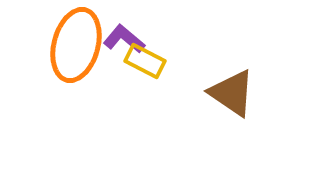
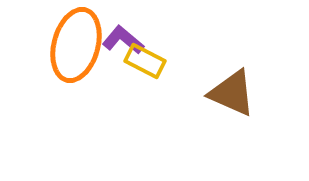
purple L-shape: moved 1 px left, 1 px down
brown triangle: rotated 10 degrees counterclockwise
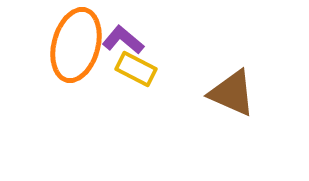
yellow rectangle: moved 9 px left, 8 px down
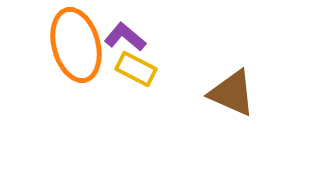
purple L-shape: moved 2 px right, 3 px up
orange ellipse: rotated 30 degrees counterclockwise
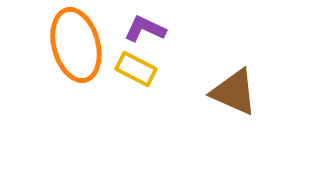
purple L-shape: moved 20 px right, 8 px up; rotated 15 degrees counterclockwise
brown triangle: moved 2 px right, 1 px up
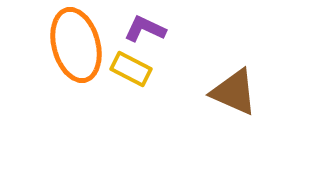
yellow rectangle: moved 5 px left
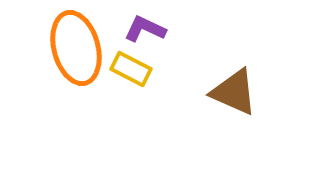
orange ellipse: moved 3 px down
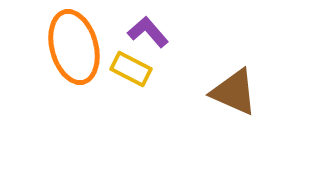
purple L-shape: moved 3 px right, 3 px down; rotated 24 degrees clockwise
orange ellipse: moved 2 px left, 1 px up
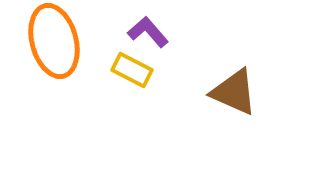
orange ellipse: moved 20 px left, 6 px up
yellow rectangle: moved 1 px right, 1 px down
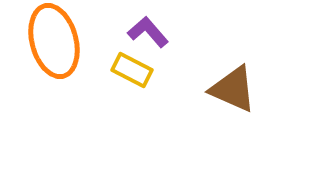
brown triangle: moved 1 px left, 3 px up
